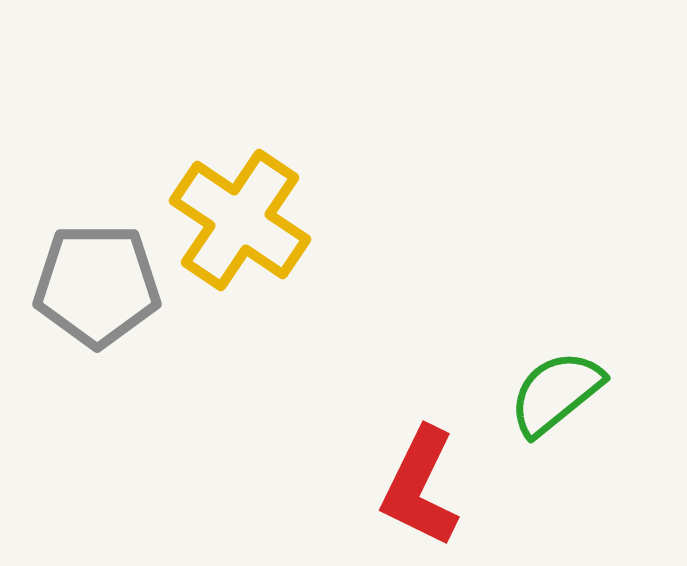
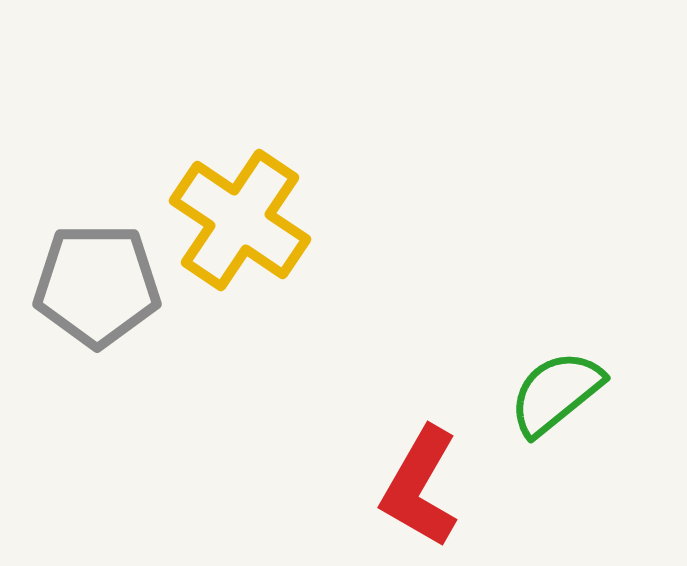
red L-shape: rotated 4 degrees clockwise
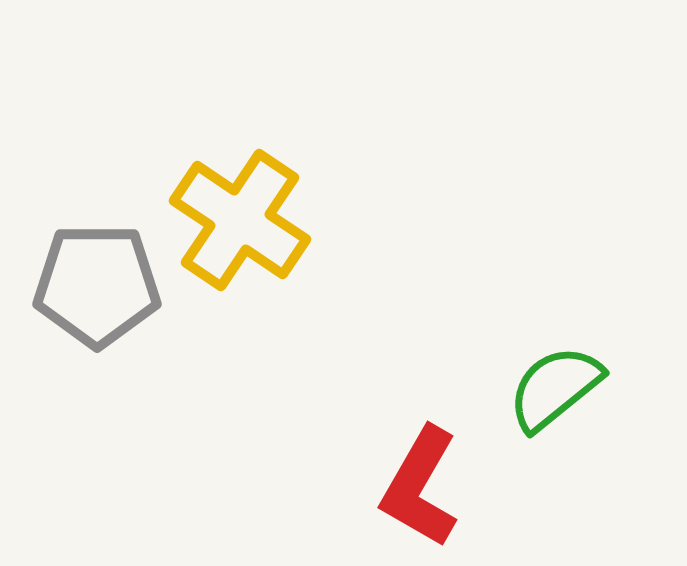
green semicircle: moved 1 px left, 5 px up
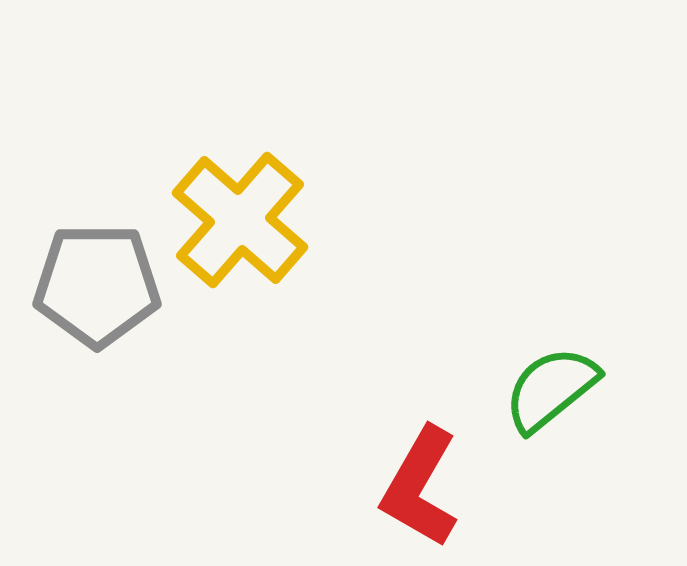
yellow cross: rotated 7 degrees clockwise
green semicircle: moved 4 px left, 1 px down
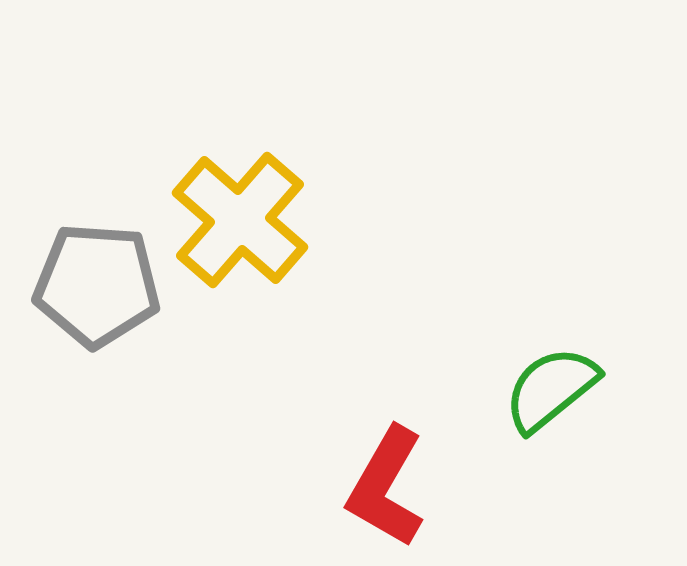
gray pentagon: rotated 4 degrees clockwise
red L-shape: moved 34 px left
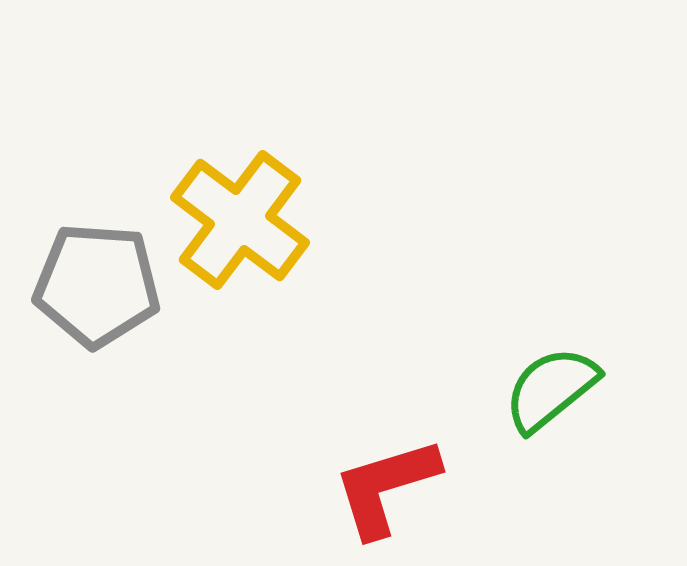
yellow cross: rotated 4 degrees counterclockwise
red L-shape: rotated 43 degrees clockwise
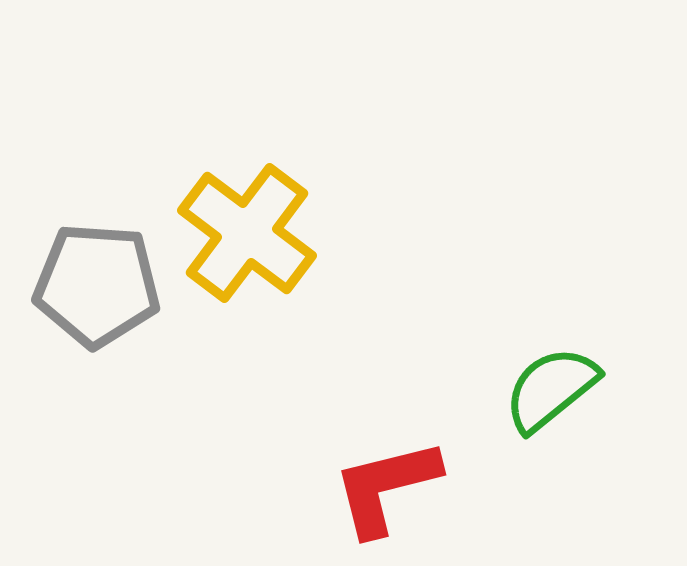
yellow cross: moved 7 px right, 13 px down
red L-shape: rotated 3 degrees clockwise
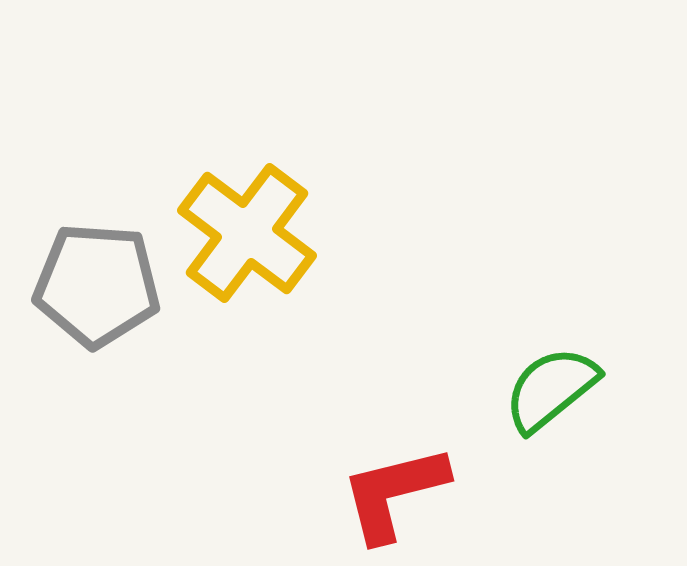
red L-shape: moved 8 px right, 6 px down
